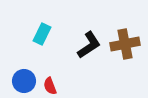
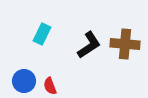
brown cross: rotated 16 degrees clockwise
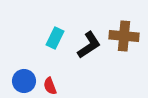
cyan rectangle: moved 13 px right, 4 px down
brown cross: moved 1 px left, 8 px up
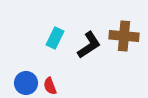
blue circle: moved 2 px right, 2 px down
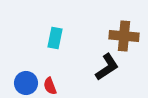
cyan rectangle: rotated 15 degrees counterclockwise
black L-shape: moved 18 px right, 22 px down
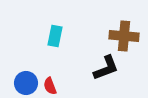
cyan rectangle: moved 2 px up
black L-shape: moved 1 px left, 1 px down; rotated 12 degrees clockwise
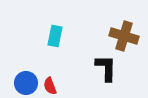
brown cross: rotated 12 degrees clockwise
black L-shape: rotated 68 degrees counterclockwise
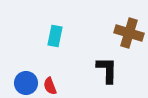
brown cross: moved 5 px right, 3 px up
black L-shape: moved 1 px right, 2 px down
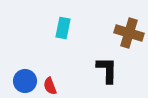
cyan rectangle: moved 8 px right, 8 px up
blue circle: moved 1 px left, 2 px up
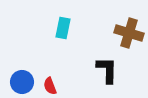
blue circle: moved 3 px left, 1 px down
